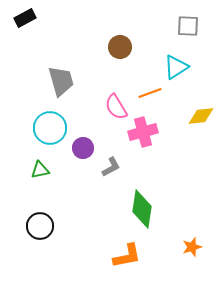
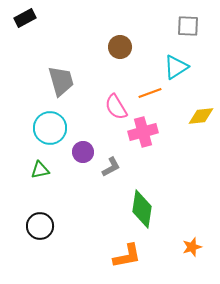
purple circle: moved 4 px down
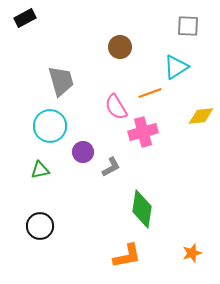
cyan circle: moved 2 px up
orange star: moved 6 px down
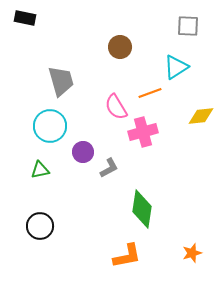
black rectangle: rotated 40 degrees clockwise
gray L-shape: moved 2 px left, 1 px down
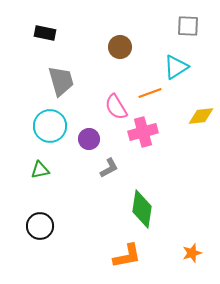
black rectangle: moved 20 px right, 15 px down
purple circle: moved 6 px right, 13 px up
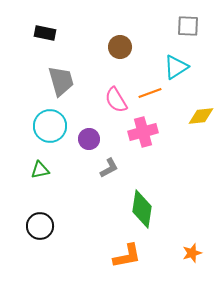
pink semicircle: moved 7 px up
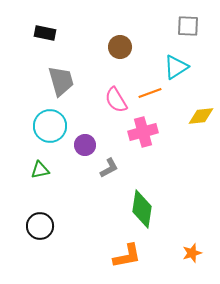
purple circle: moved 4 px left, 6 px down
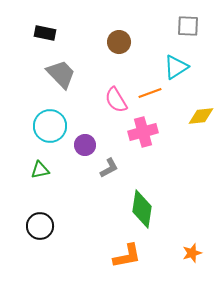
brown circle: moved 1 px left, 5 px up
gray trapezoid: moved 7 px up; rotated 28 degrees counterclockwise
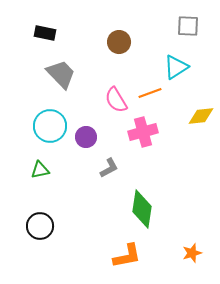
purple circle: moved 1 px right, 8 px up
